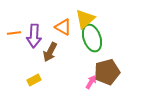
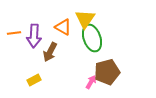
yellow triangle: rotated 15 degrees counterclockwise
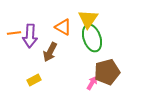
yellow triangle: moved 3 px right
purple arrow: moved 4 px left
pink arrow: moved 1 px right, 1 px down
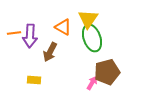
yellow rectangle: rotated 32 degrees clockwise
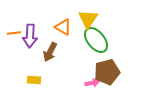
green ellipse: moved 4 px right, 2 px down; rotated 20 degrees counterclockwise
pink arrow: rotated 48 degrees clockwise
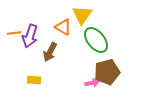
yellow triangle: moved 6 px left, 4 px up
purple arrow: rotated 15 degrees clockwise
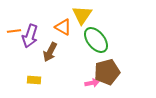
orange line: moved 2 px up
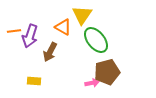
yellow rectangle: moved 1 px down
